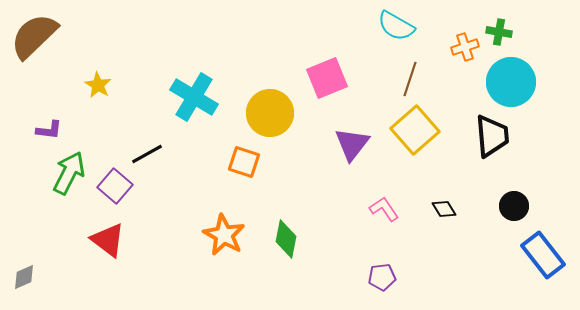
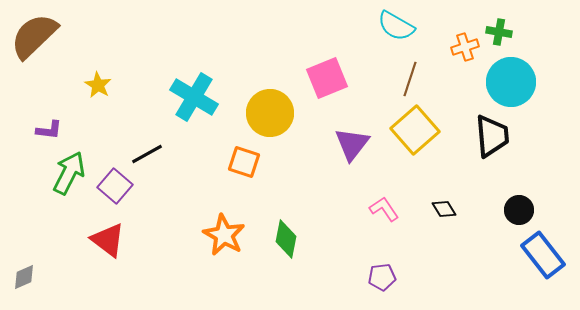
black circle: moved 5 px right, 4 px down
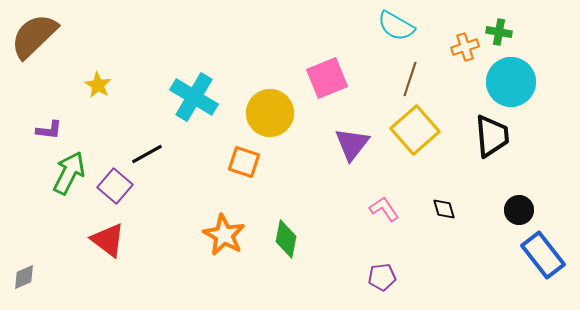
black diamond: rotated 15 degrees clockwise
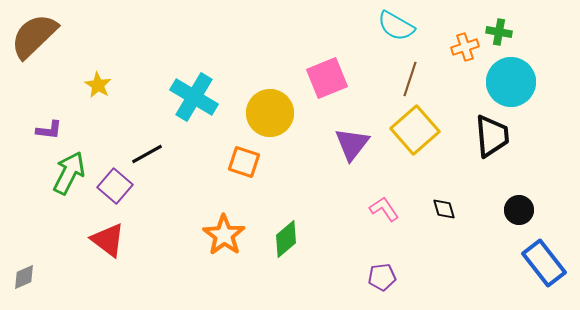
orange star: rotated 6 degrees clockwise
green diamond: rotated 39 degrees clockwise
blue rectangle: moved 1 px right, 8 px down
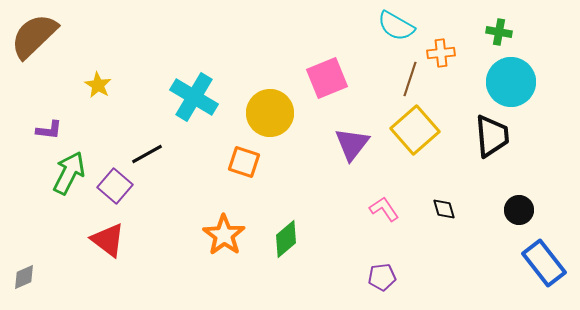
orange cross: moved 24 px left, 6 px down; rotated 12 degrees clockwise
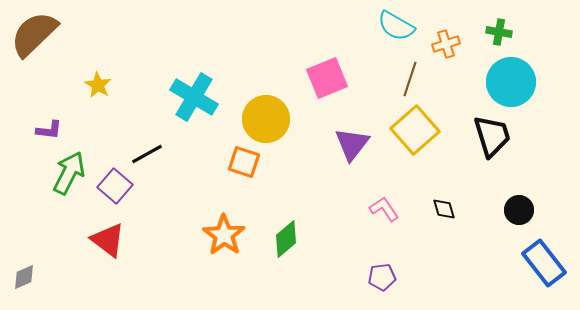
brown semicircle: moved 2 px up
orange cross: moved 5 px right, 9 px up; rotated 12 degrees counterclockwise
yellow circle: moved 4 px left, 6 px down
black trapezoid: rotated 12 degrees counterclockwise
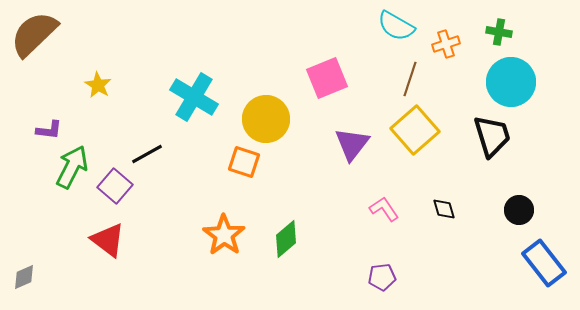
green arrow: moved 3 px right, 6 px up
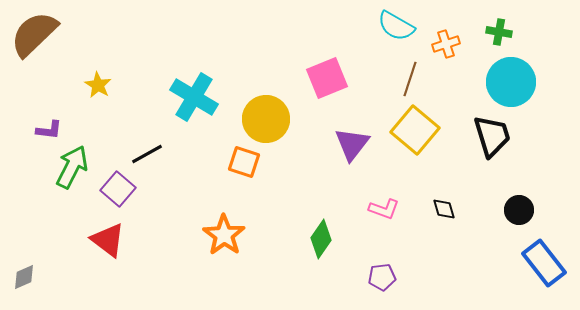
yellow square: rotated 9 degrees counterclockwise
purple square: moved 3 px right, 3 px down
pink L-shape: rotated 144 degrees clockwise
green diamond: moved 35 px right; rotated 15 degrees counterclockwise
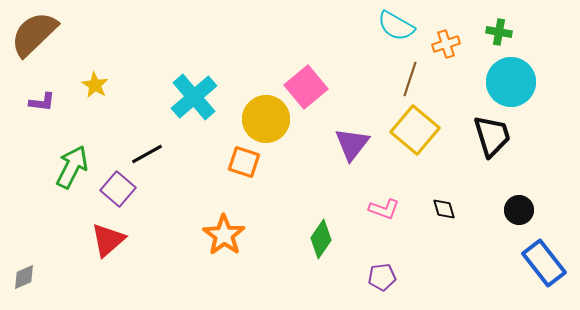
pink square: moved 21 px left, 9 px down; rotated 18 degrees counterclockwise
yellow star: moved 3 px left
cyan cross: rotated 18 degrees clockwise
purple L-shape: moved 7 px left, 28 px up
red triangle: rotated 42 degrees clockwise
